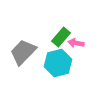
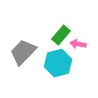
green rectangle: moved 2 px up
pink arrow: moved 2 px right, 1 px down
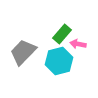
green rectangle: moved 1 px right, 1 px up
cyan hexagon: moved 1 px right, 2 px up
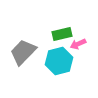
green rectangle: rotated 36 degrees clockwise
pink arrow: rotated 35 degrees counterclockwise
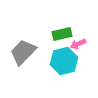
cyan hexagon: moved 5 px right
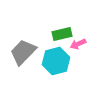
cyan hexagon: moved 8 px left
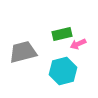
gray trapezoid: rotated 32 degrees clockwise
cyan hexagon: moved 7 px right, 10 px down
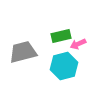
green rectangle: moved 1 px left, 2 px down
cyan hexagon: moved 1 px right, 5 px up
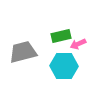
cyan hexagon: rotated 16 degrees clockwise
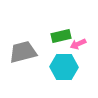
cyan hexagon: moved 1 px down
